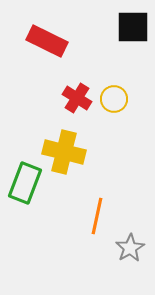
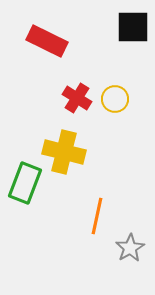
yellow circle: moved 1 px right
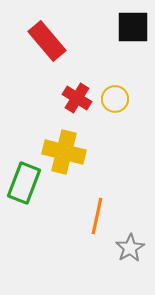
red rectangle: rotated 24 degrees clockwise
green rectangle: moved 1 px left
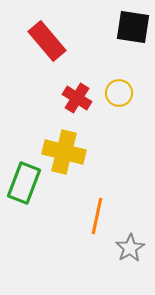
black square: rotated 9 degrees clockwise
yellow circle: moved 4 px right, 6 px up
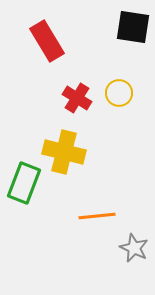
red rectangle: rotated 9 degrees clockwise
orange line: rotated 72 degrees clockwise
gray star: moved 4 px right; rotated 16 degrees counterclockwise
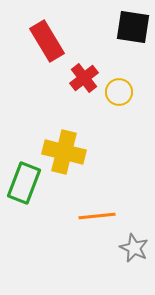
yellow circle: moved 1 px up
red cross: moved 7 px right, 20 px up; rotated 20 degrees clockwise
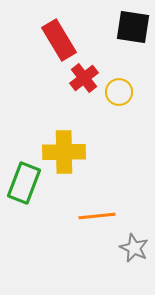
red rectangle: moved 12 px right, 1 px up
yellow cross: rotated 15 degrees counterclockwise
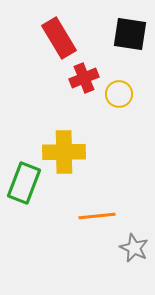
black square: moved 3 px left, 7 px down
red rectangle: moved 2 px up
red cross: rotated 16 degrees clockwise
yellow circle: moved 2 px down
